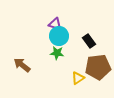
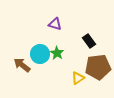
cyan circle: moved 19 px left, 18 px down
green star: rotated 24 degrees clockwise
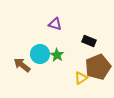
black rectangle: rotated 32 degrees counterclockwise
green star: moved 2 px down
brown pentagon: rotated 15 degrees counterclockwise
yellow triangle: moved 3 px right
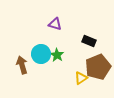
cyan circle: moved 1 px right
brown arrow: rotated 36 degrees clockwise
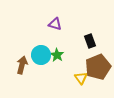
black rectangle: moved 1 px right; rotated 48 degrees clockwise
cyan circle: moved 1 px down
brown arrow: rotated 30 degrees clockwise
yellow triangle: rotated 32 degrees counterclockwise
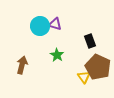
cyan circle: moved 1 px left, 29 px up
brown pentagon: rotated 25 degrees counterclockwise
yellow triangle: moved 3 px right, 1 px up
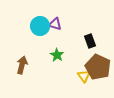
yellow triangle: moved 1 px up
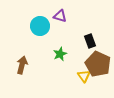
purple triangle: moved 5 px right, 8 px up
green star: moved 3 px right, 1 px up; rotated 16 degrees clockwise
brown pentagon: moved 3 px up
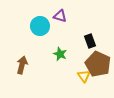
green star: rotated 24 degrees counterclockwise
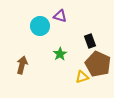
green star: rotated 16 degrees clockwise
yellow triangle: moved 2 px left, 1 px down; rotated 48 degrees clockwise
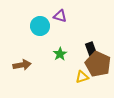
black rectangle: moved 1 px right, 8 px down
brown arrow: rotated 66 degrees clockwise
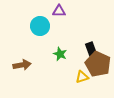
purple triangle: moved 1 px left, 5 px up; rotated 16 degrees counterclockwise
green star: rotated 16 degrees counterclockwise
